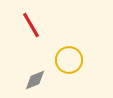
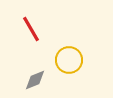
red line: moved 4 px down
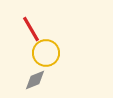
yellow circle: moved 23 px left, 7 px up
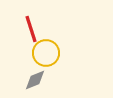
red line: rotated 12 degrees clockwise
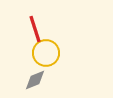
red line: moved 4 px right
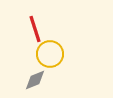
yellow circle: moved 4 px right, 1 px down
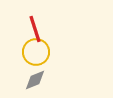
yellow circle: moved 14 px left, 2 px up
